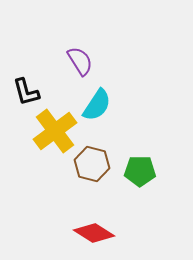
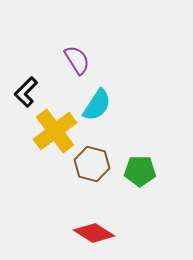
purple semicircle: moved 3 px left, 1 px up
black L-shape: rotated 60 degrees clockwise
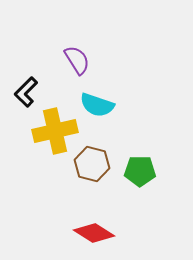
cyan semicircle: rotated 76 degrees clockwise
yellow cross: rotated 24 degrees clockwise
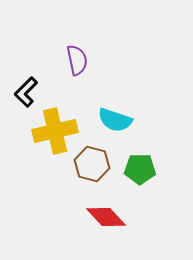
purple semicircle: rotated 20 degrees clockwise
cyan semicircle: moved 18 px right, 15 px down
green pentagon: moved 2 px up
red diamond: moved 12 px right, 16 px up; rotated 15 degrees clockwise
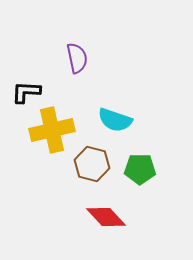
purple semicircle: moved 2 px up
black L-shape: rotated 48 degrees clockwise
yellow cross: moved 3 px left, 1 px up
